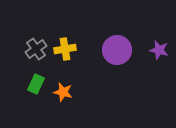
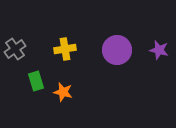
gray cross: moved 21 px left
green rectangle: moved 3 px up; rotated 42 degrees counterclockwise
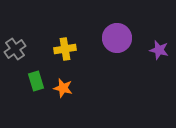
purple circle: moved 12 px up
orange star: moved 4 px up
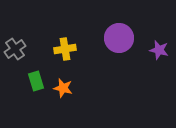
purple circle: moved 2 px right
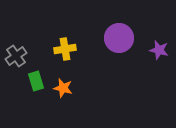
gray cross: moved 1 px right, 7 px down
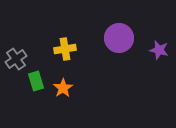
gray cross: moved 3 px down
orange star: rotated 24 degrees clockwise
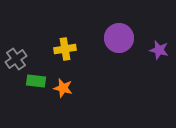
green rectangle: rotated 66 degrees counterclockwise
orange star: rotated 24 degrees counterclockwise
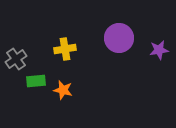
purple star: rotated 24 degrees counterclockwise
green rectangle: rotated 12 degrees counterclockwise
orange star: moved 2 px down
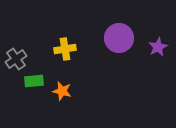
purple star: moved 1 px left, 3 px up; rotated 18 degrees counterclockwise
green rectangle: moved 2 px left
orange star: moved 1 px left, 1 px down
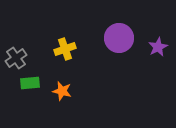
yellow cross: rotated 10 degrees counterclockwise
gray cross: moved 1 px up
green rectangle: moved 4 px left, 2 px down
